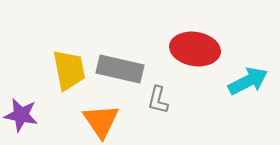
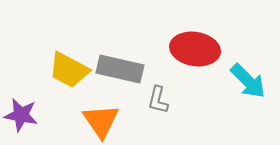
yellow trapezoid: rotated 129 degrees clockwise
cyan arrow: rotated 72 degrees clockwise
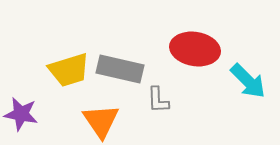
yellow trapezoid: rotated 45 degrees counterclockwise
gray L-shape: rotated 16 degrees counterclockwise
purple star: moved 1 px up
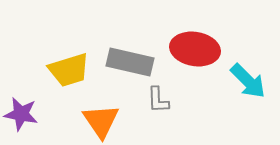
gray rectangle: moved 10 px right, 7 px up
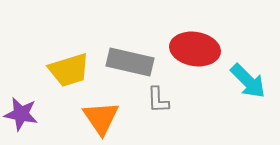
orange triangle: moved 3 px up
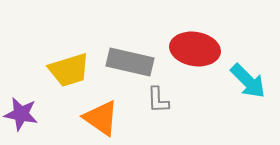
orange triangle: rotated 21 degrees counterclockwise
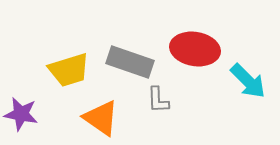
gray rectangle: rotated 6 degrees clockwise
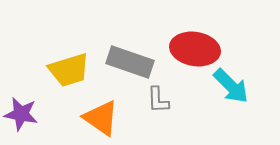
cyan arrow: moved 17 px left, 5 px down
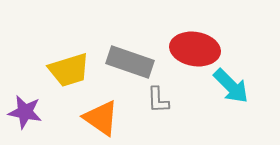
purple star: moved 4 px right, 2 px up
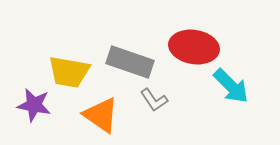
red ellipse: moved 1 px left, 2 px up
yellow trapezoid: moved 2 px down; rotated 27 degrees clockwise
gray L-shape: moved 4 px left; rotated 32 degrees counterclockwise
purple star: moved 9 px right, 7 px up
orange triangle: moved 3 px up
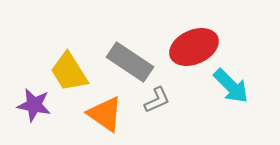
red ellipse: rotated 33 degrees counterclockwise
gray rectangle: rotated 15 degrees clockwise
yellow trapezoid: rotated 48 degrees clockwise
gray L-shape: moved 3 px right; rotated 80 degrees counterclockwise
orange triangle: moved 4 px right, 1 px up
